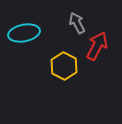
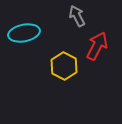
gray arrow: moved 7 px up
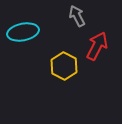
cyan ellipse: moved 1 px left, 1 px up
